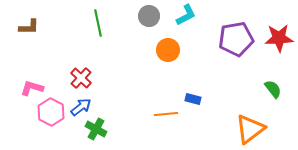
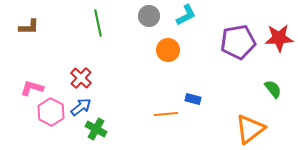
purple pentagon: moved 2 px right, 3 px down
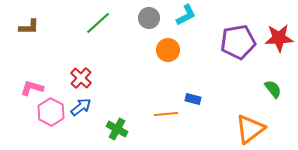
gray circle: moved 2 px down
green line: rotated 60 degrees clockwise
green cross: moved 21 px right
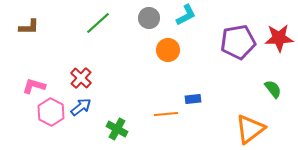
pink L-shape: moved 2 px right, 2 px up
blue rectangle: rotated 21 degrees counterclockwise
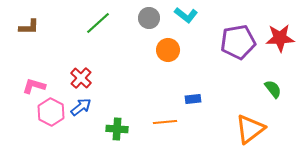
cyan L-shape: rotated 65 degrees clockwise
red star: moved 1 px right
orange line: moved 1 px left, 8 px down
green cross: rotated 25 degrees counterclockwise
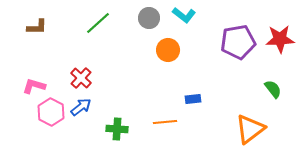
cyan L-shape: moved 2 px left
brown L-shape: moved 8 px right
red star: moved 1 px down
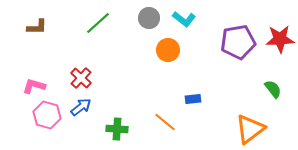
cyan L-shape: moved 4 px down
pink hexagon: moved 4 px left, 3 px down; rotated 12 degrees counterclockwise
orange line: rotated 45 degrees clockwise
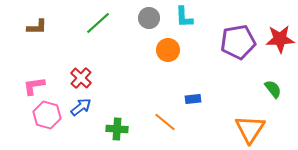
cyan L-shape: moved 2 px up; rotated 50 degrees clockwise
pink L-shape: rotated 25 degrees counterclockwise
orange triangle: rotated 20 degrees counterclockwise
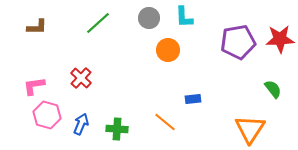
blue arrow: moved 17 px down; rotated 30 degrees counterclockwise
